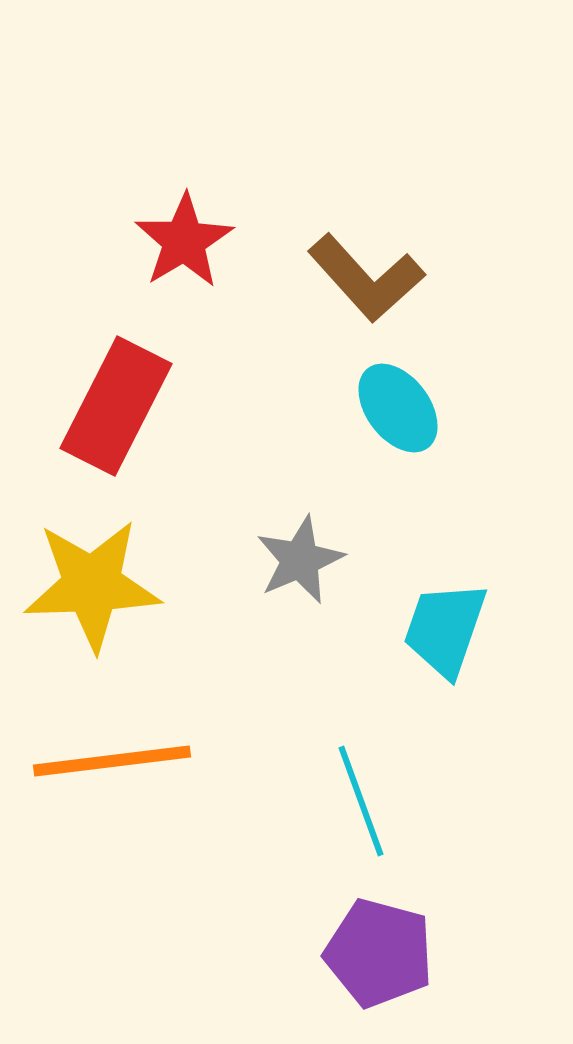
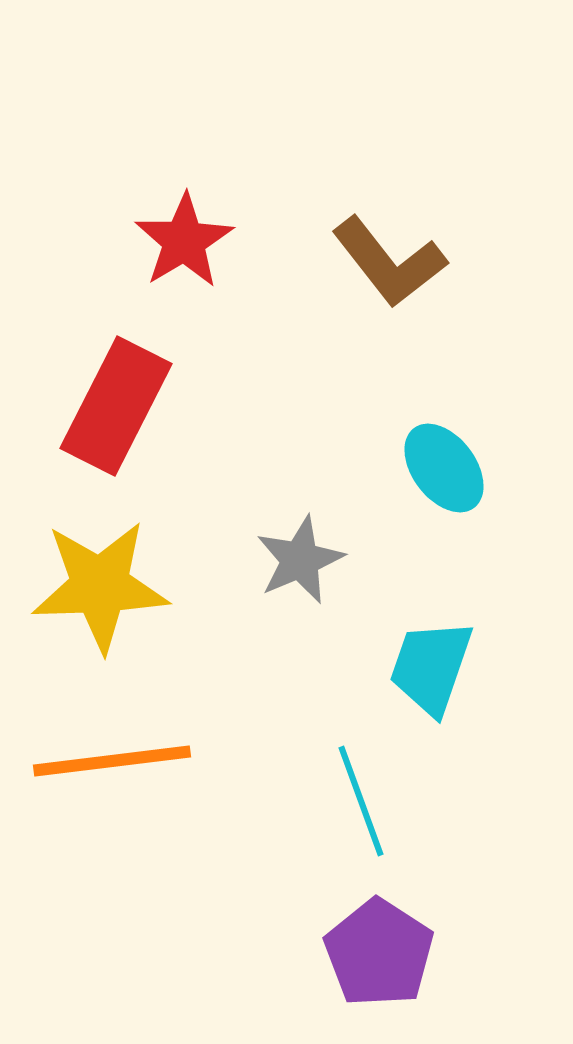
brown L-shape: moved 23 px right, 16 px up; rotated 4 degrees clockwise
cyan ellipse: moved 46 px right, 60 px down
yellow star: moved 8 px right, 1 px down
cyan trapezoid: moved 14 px left, 38 px down
purple pentagon: rotated 18 degrees clockwise
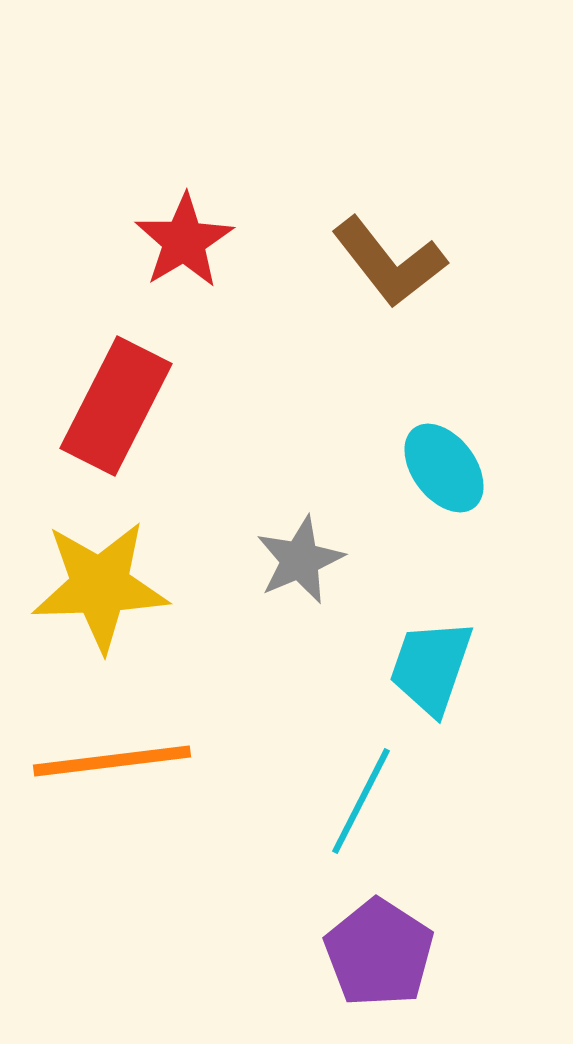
cyan line: rotated 47 degrees clockwise
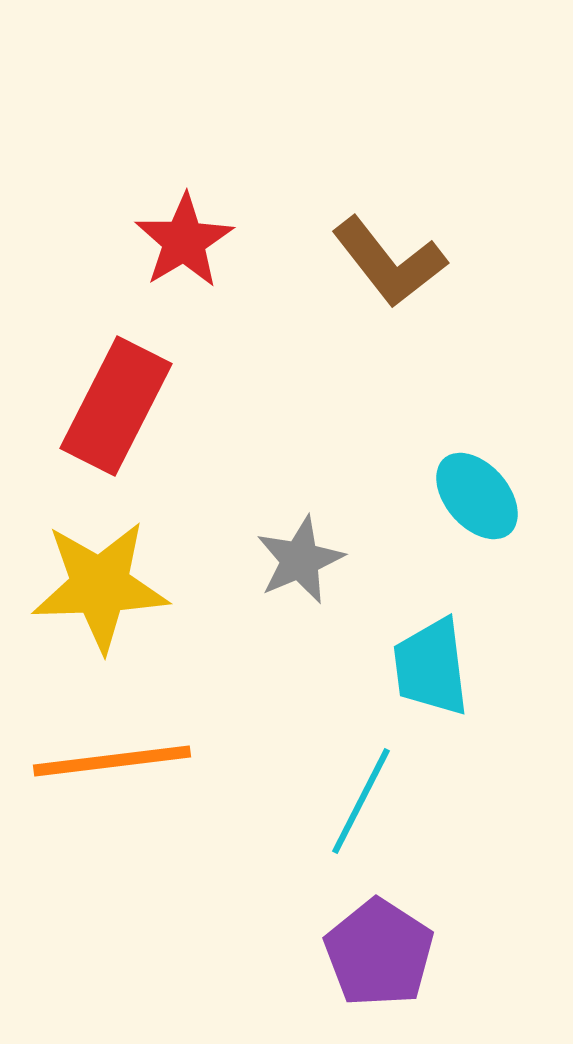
cyan ellipse: moved 33 px right, 28 px down; rotated 4 degrees counterclockwise
cyan trapezoid: rotated 26 degrees counterclockwise
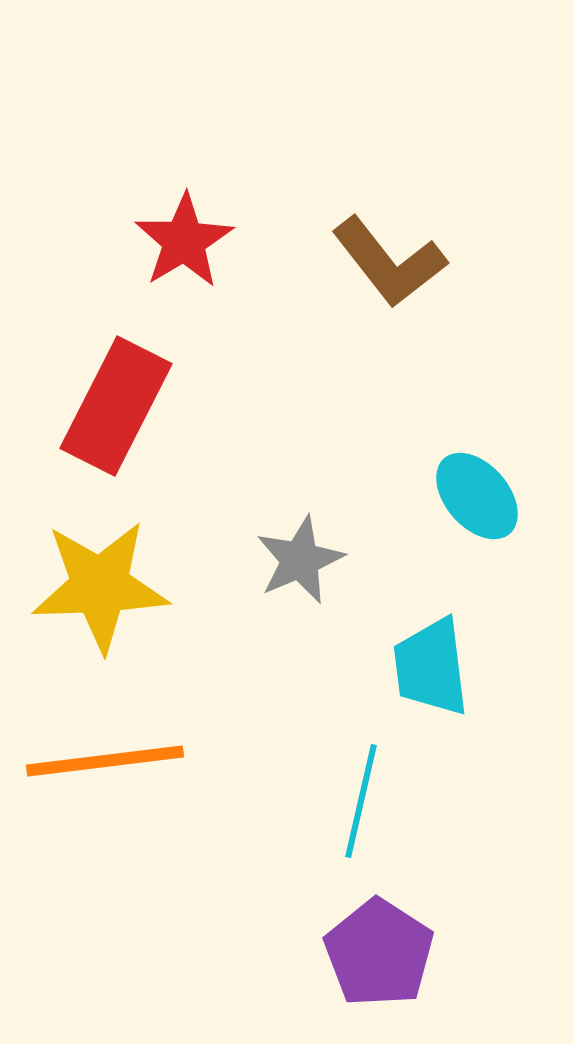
orange line: moved 7 px left
cyan line: rotated 14 degrees counterclockwise
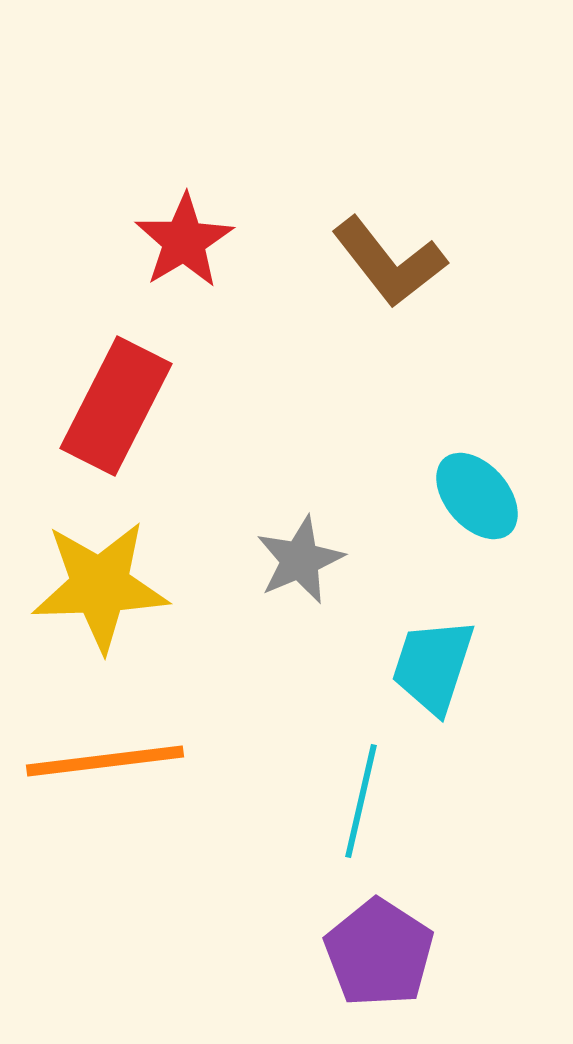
cyan trapezoid: moved 2 px right, 1 px up; rotated 25 degrees clockwise
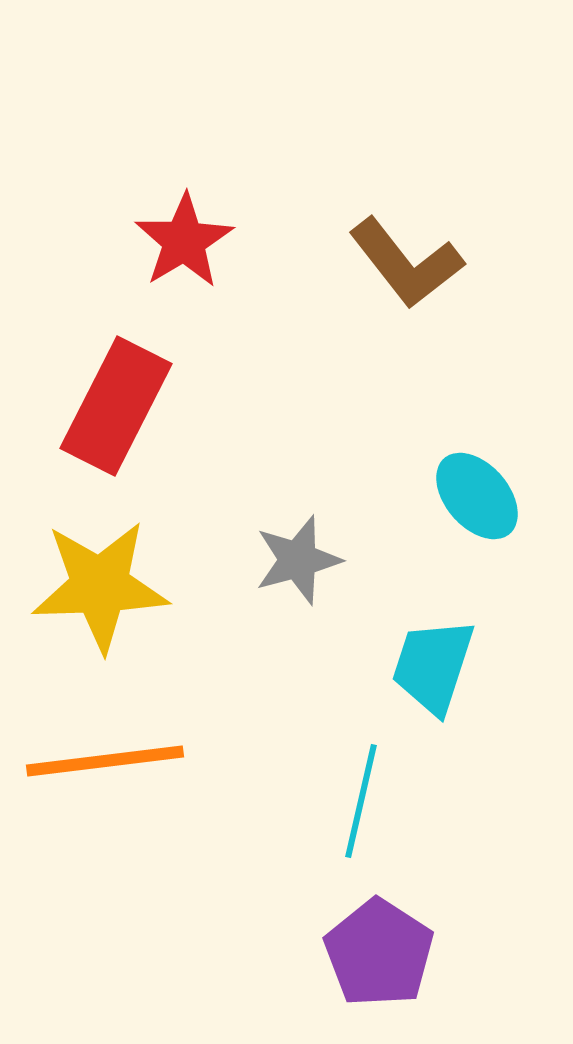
brown L-shape: moved 17 px right, 1 px down
gray star: moved 2 px left; rotated 8 degrees clockwise
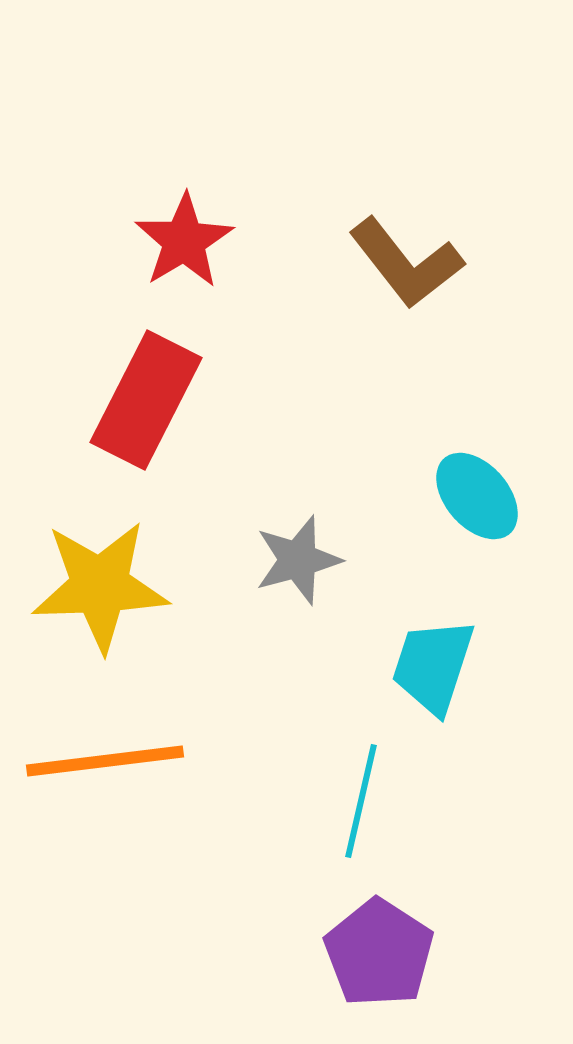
red rectangle: moved 30 px right, 6 px up
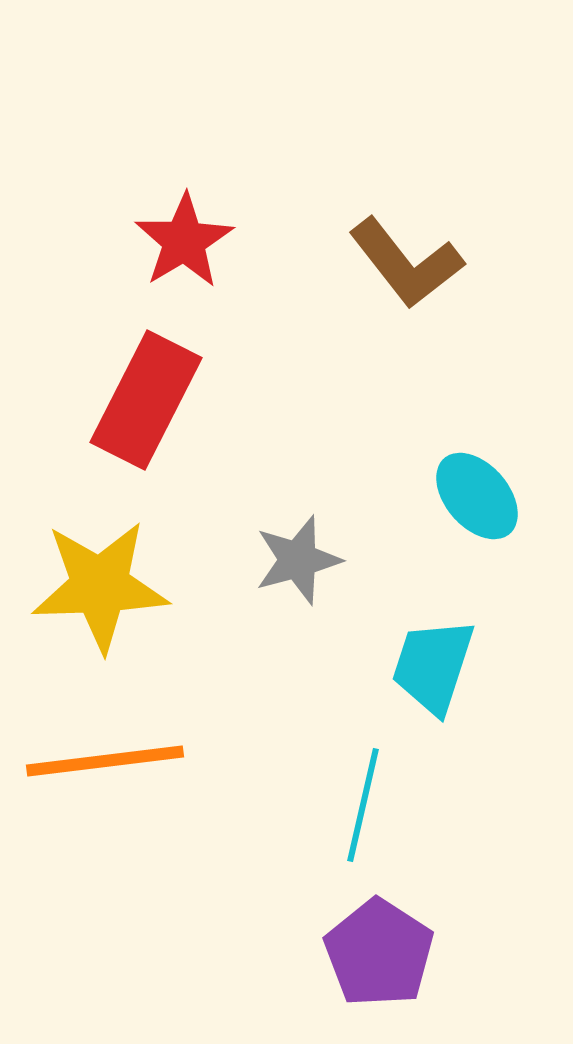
cyan line: moved 2 px right, 4 px down
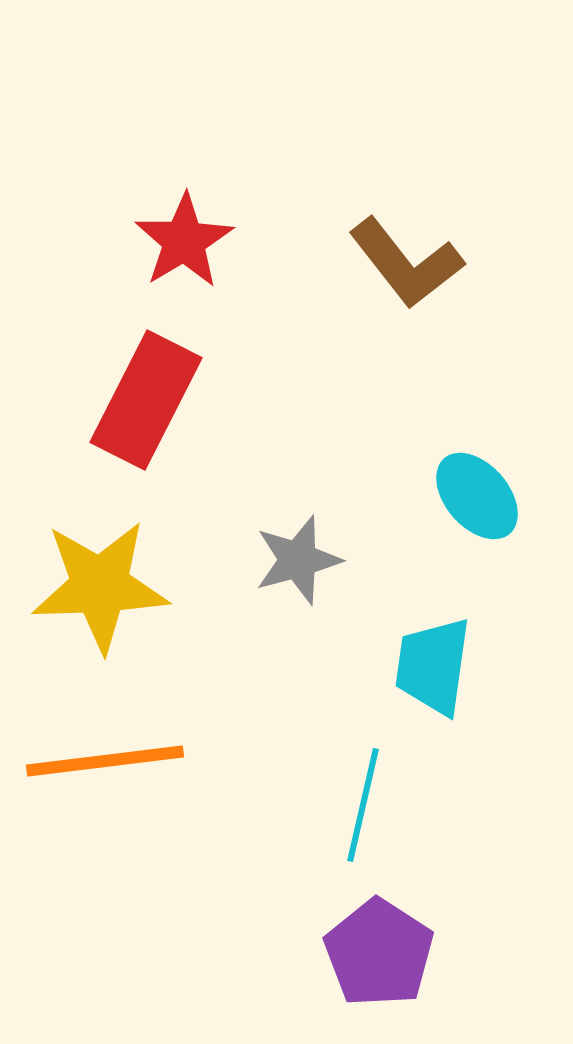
cyan trapezoid: rotated 10 degrees counterclockwise
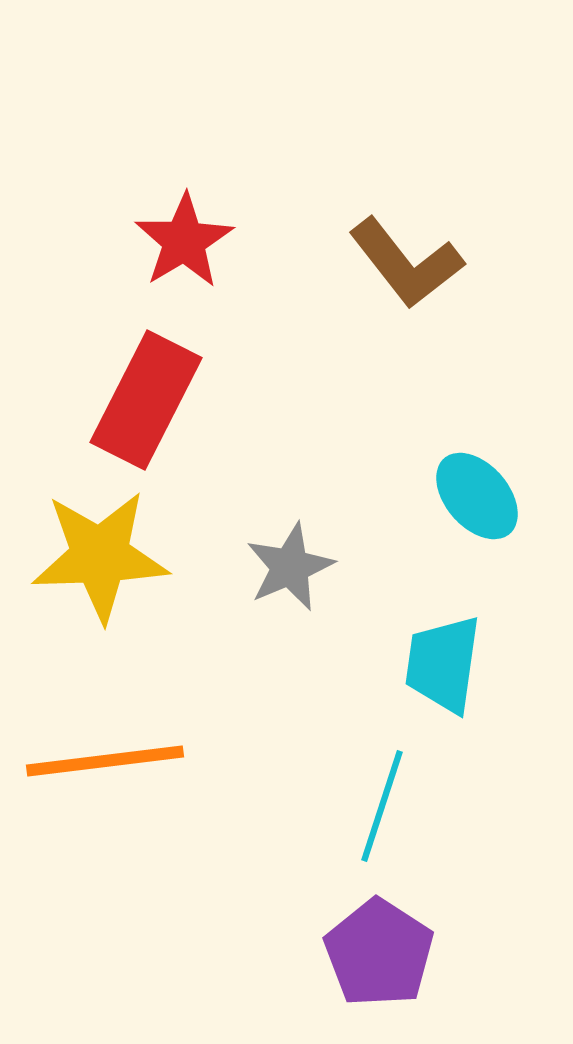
gray star: moved 8 px left, 7 px down; rotated 8 degrees counterclockwise
yellow star: moved 30 px up
cyan trapezoid: moved 10 px right, 2 px up
cyan line: moved 19 px right, 1 px down; rotated 5 degrees clockwise
